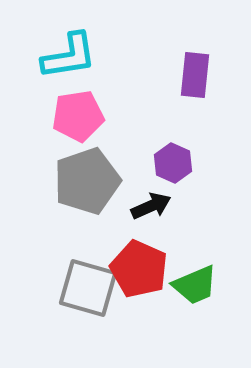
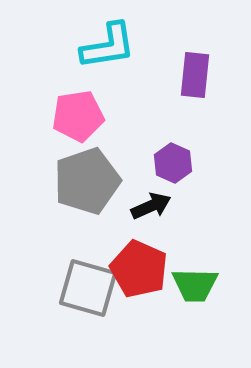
cyan L-shape: moved 39 px right, 10 px up
green trapezoid: rotated 24 degrees clockwise
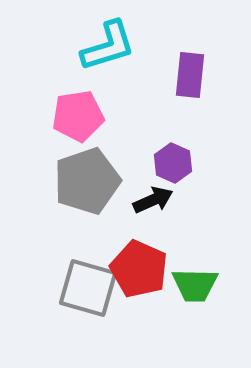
cyan L-shape: rotated 8 degrees counterclockwise
purple rectangle: moved 5 px left
black arrow: moved 2 px right, 6 px up
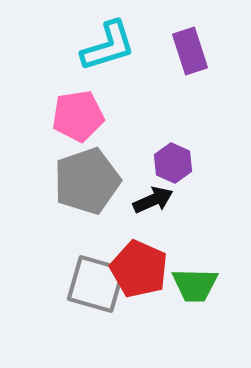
purple rectangle: moved 24 px up; rotated 24 degrees counterclockwise
gray square: moved 8 px right, 4 px up
